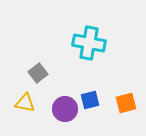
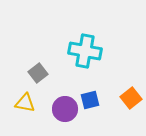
cyan cross: moved 4 px left, 8 px down
orange square: moved 5 px right, 5 px up; rotated 25 degrees counterclockwise
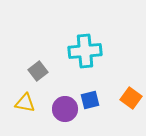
cyan cross: rotated 16 degrees counterclockwise
gray square: moved 2 px up
orange square: rotated 15 degrees counterclockwise
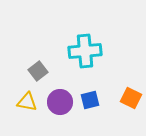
orange square: rotated 10 degrees counterclockwise
yellow triangle: moved 2 px right, 1 px up
purple circle: moved 5 px left, 7 px up
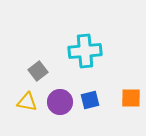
orange square: rotated 25 degrees counterclockwise
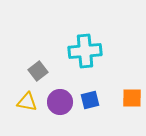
orange square: moved 1 px right
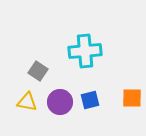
gray square: rotated 18 degrees counterclockwise
